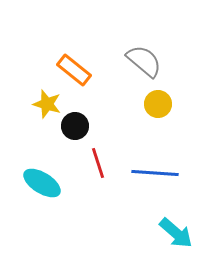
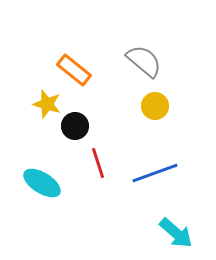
yellow circle: moved 3 px left, 2 px down
blue line: rotated 24 degrees counterclockwise
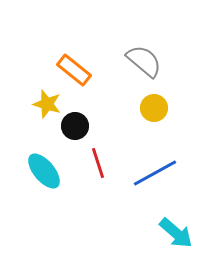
yellow circle: moved 1 px left, 2 px down
blue line: rotated 9 degrees counterclockwise
cyan ellipse: moved 2 px right, 12 px up; rotated 18 degrees clockwise
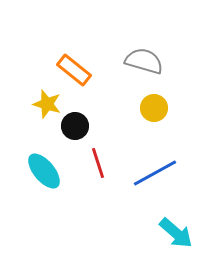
gray semicircle: rotated 24 degrees counterclockwise
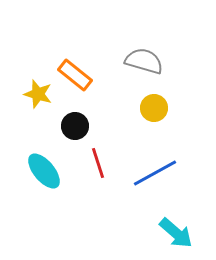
orange rectangle: moved 1 px right, 5 px down
yellow star: moved 9 px left, 10 px up
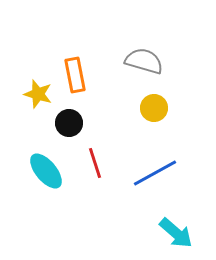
orange rectangle: rotated 40 degrees clockwise
black circle: moved 6 px left, 3 px up
red line: moved 3 px left
cyan ellipse: moved 2 px right
